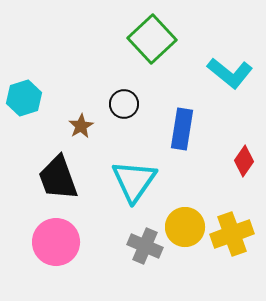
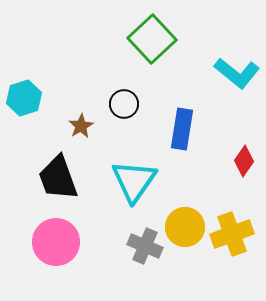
cyan L-shape: moved 7 px right
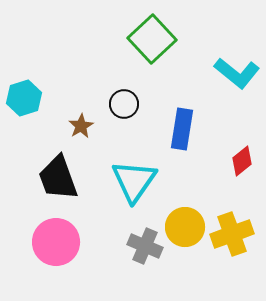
red diamond: moved 2 px left; rotated 16 degrees clockwise
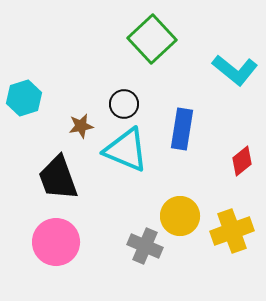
cyan L-shape: moved 2 px left, 3 px up
brown star: rotated 20 degrees clockwise
cyan triangle: moved 8 px left, 31 px up; rotated 42 degrees counterclockwise
yellow circle: moved 5 px left, 11 px up
yellow cross: moved 3 px up
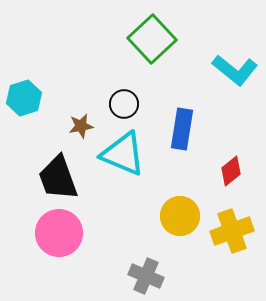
cyan triangle: moved 3 px left, 4 px down
red diamond: moved 11 px left, 10 px down
pink circle: moved 3 px right, 9 px up
gray cross: moved 1 px right, 30 px down
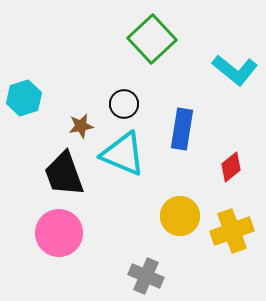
red diamond: moved 4 px up
black trapezoid: moved 6 px right, 4 px up
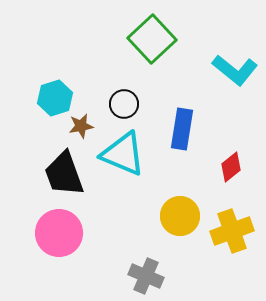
cyan hexagon: moved 31 px right
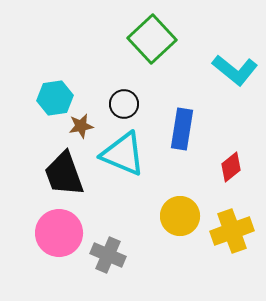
cyan hexagon: rotated 8 degrees clockwise
gray cross: moved 38 px left, 21 px up
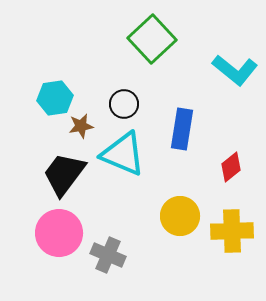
black trapezoid: rotated 57 degrees clockwise
yellow cross: rotated 18 degrees clockwise
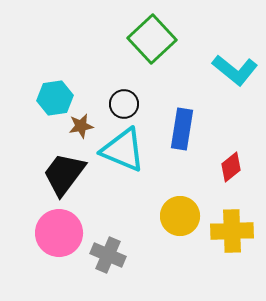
cyan triangle: moved 4 px up
